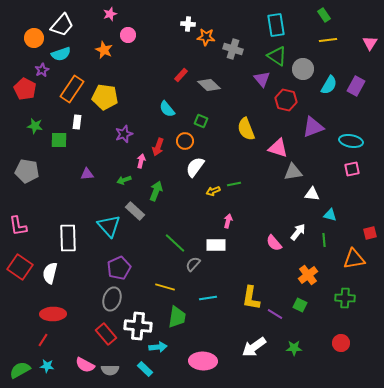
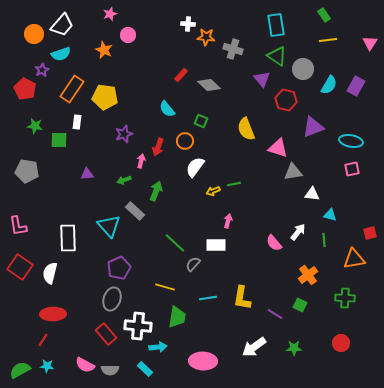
orange circle at (34, 38): moved 4 px up
yellow L-shape at (251, 298): moved 9 px left
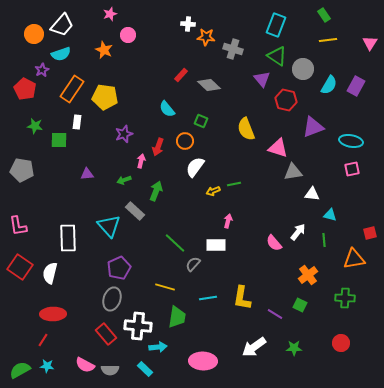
cyan rectangle at (276, 25): rotated 30 degrees clockwise
gray pentagon at (27, 171): moved 5 px left, 1 px up
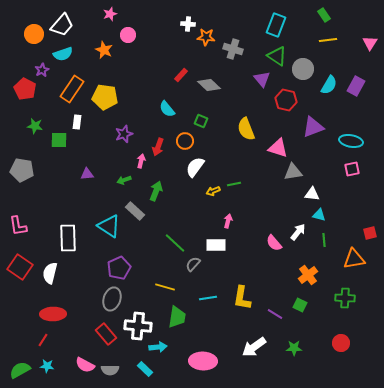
cyan semicircle at (61, 54): moved 2 px right
cyan triangle at (330, 215): moved 11 px left
cyan triangle at (109, 226): rotated 15 degrees counterclockwise
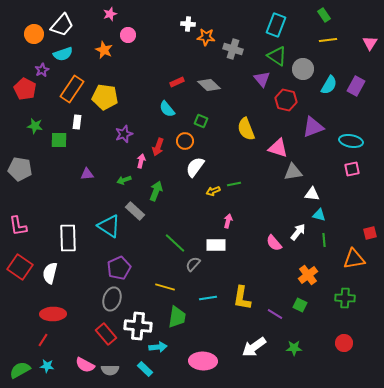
red rectangle at (181, 75): moved 4 px left, 7 px down; rotated 24 degrees clockwise
gray pentagon at (22, 170): moved 2 px left, 1 px up
red circle at (341, 343): moved 3 px right
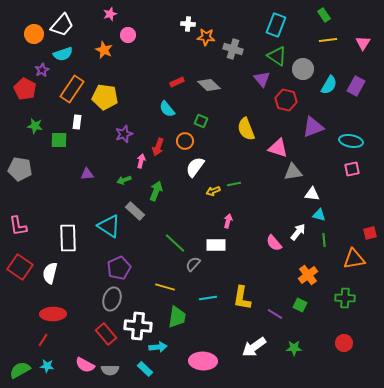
pink triangle at (370, 43): moved 7 px left
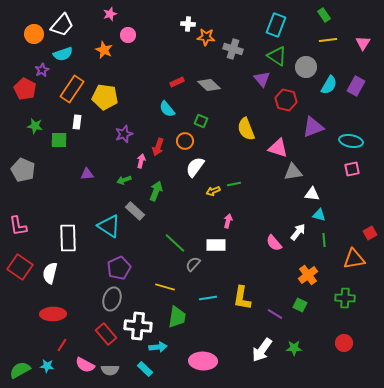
gray circle at (303, 69): moved 3 px right, 2 px up
gray pentagon at (20, 169): moved 3 px right, 1 px down; rotated 15 degrees clockwise
red square at (370, 233): rotated 16 degrees counterclockwise
red line at (43, 340): moved 19 px right, 5 px down
white arrow at (254, 347): moved 8 px right, 3 px down; rotated 20 degrees counterclockwise
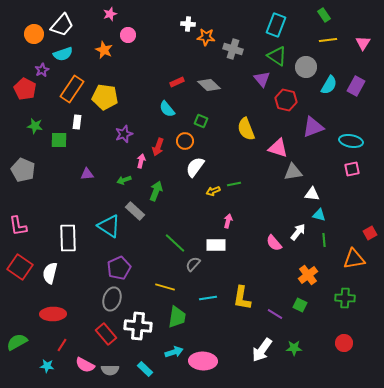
cyan arrow at (158, 347): moved 16 px right, 5 px down; rotated 12 degrees counterclockwise
green semicircle at (20, 370): moved 3 px left, 28 px up
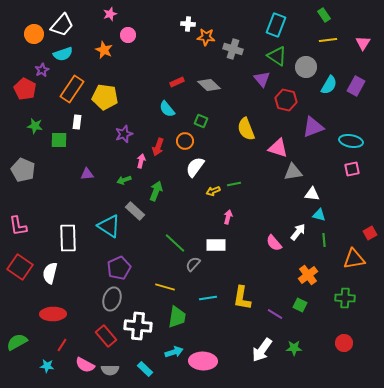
pink arrow at (228, 221): moved 4 px up
red rectangle at (106, 334): moved 2 px down
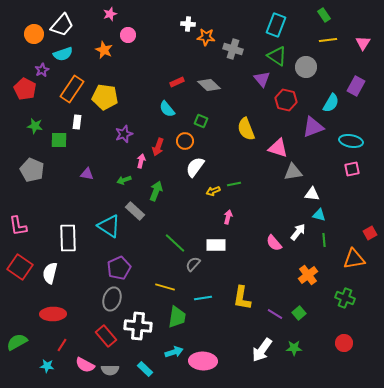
cyan semicircle at (329, 85): moved 2 px right, 18 px down
gray pentagon at (23, 170): moved 9 px right
purple triangle at (87, 174): rotated 16 degrees clockwise
cyan line at (208, 298): moved 5 px left
green cross at (345, 298): rotated 18 degrees clockwise
green square at (300, 305): moved 1 px left, 8 px down; rotated 24 degrees clockwise
